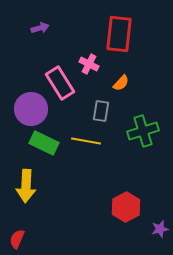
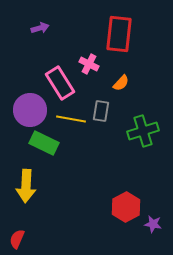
purple circle: moved 1 px left, 1 px down
yellow line: moved 15 px left, 22 px up
purple star: moved 7 px left, 5 px up; rotated 24 degrees clockwise
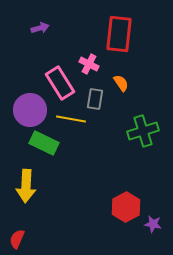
orange semicircle: rotated 78 degrees counterclockwise
gray rectangle: moved 6 px left, 12 px up
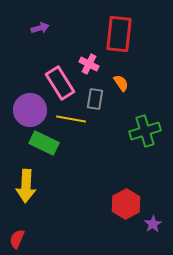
green cross: moved 2 px right
red hexagon: moved 3 px up
purple star: rotated 30 degrees clockwise
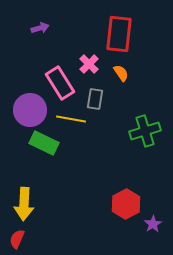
pink cross: rotated 18 degrees clockwise
orange semicircle: moved 10 px up
yellow arrow: moved 2 px left, 18 px down
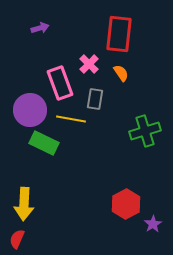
pink rectangle: rotated 12 degrees clockwise
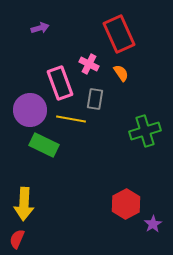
red rectangle: rotated 30 degrees counterclockwise
pink cross: rotated 18 degrees counterclockwise
green rectangle: moved 2 px down
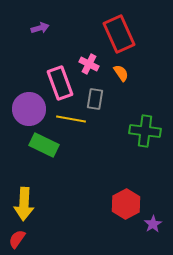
purple circle: moved 1 px left, 1 px up
green cross: rotated 24 degrees clockwise
red semicircle: rotated 12 degrees clockwise
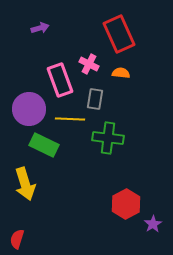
orange semicircle: rotated 48 degrees counterclockwise
pink rectangle: moved 3 px up
yellow line: moved 1 px left; rotated 8 degrees counterclockwise
green cross: moved 37 px left, 7 px down
yellow arrow: moved 1 px right, 20 px up; rotated 20 degrees counterclockwise
red semicircle: rotated 18 degrees counterclockwise
